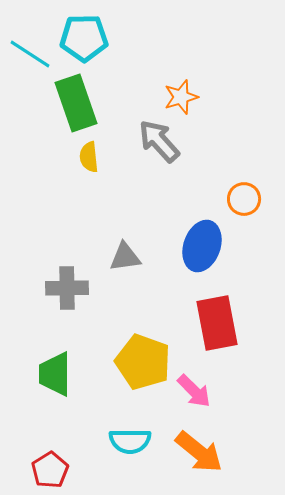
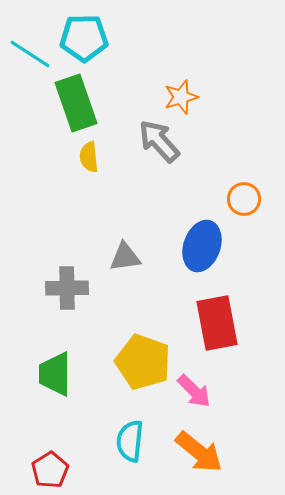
cyan semicircle: rotated 96 degrees clockwise
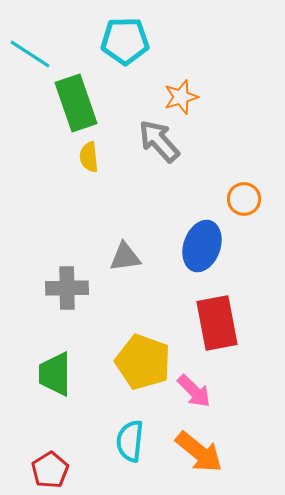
cyan pentagon: moved 41 px right, 3 px down
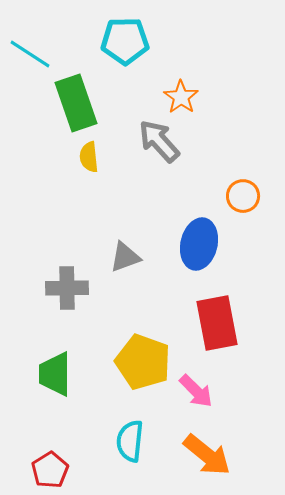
orange star: rotated 20 degrees counterclockwise
orange circle: moved 1 px left, 3 px up
blue ellipse: moved 3 px left, 2 px up; rotated 6 degrees counterclockwise
gray triangle: rotated 12 degrees counterclockwise
pink arrow: moved 2 px right
orange arrow: moved 8 px right, 3 px down
